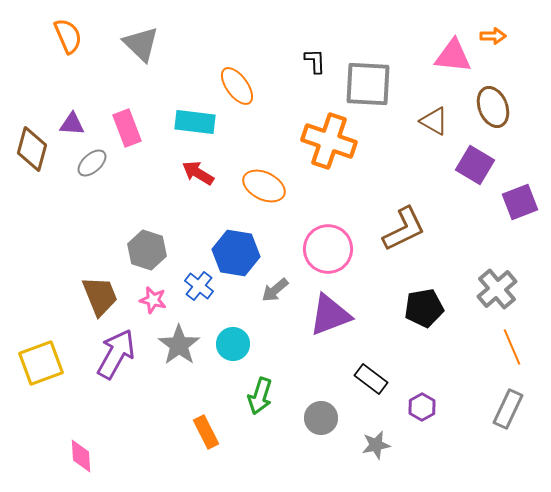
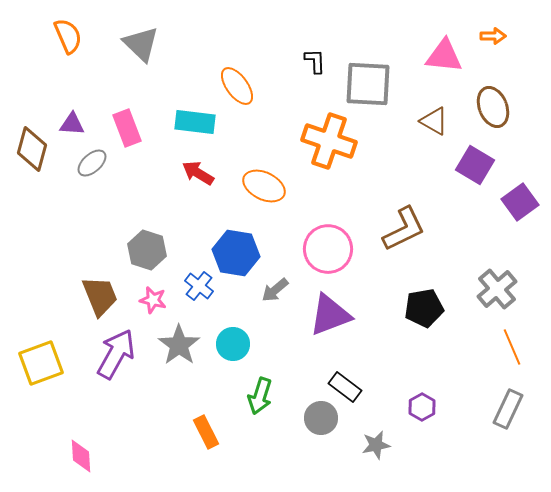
pink triangle at (453, 56): moved 9 px left
purple square at (520, 202): rotated 15 degrees counterclockwise
black rectangle at (371, 379): moved 26 px left, 8 px down
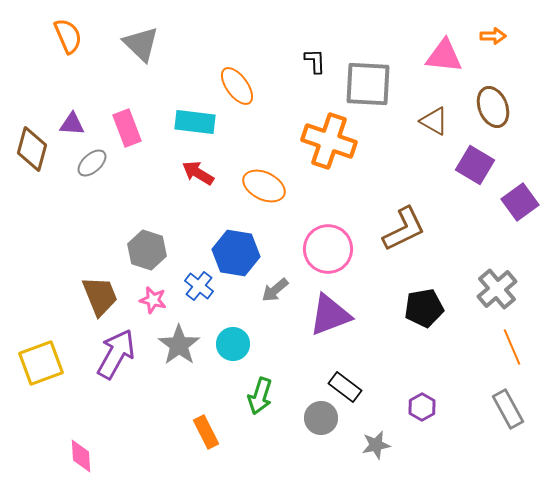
gray rectangle at (508, 409): rotated 54 degrees counterclockwise
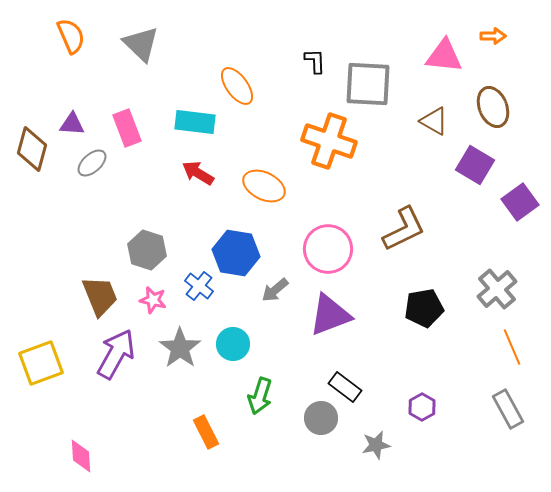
orange semicircle at (68, 36): moved 3 px right
gray star at (179, 345): moved 1 px right, 3 px down
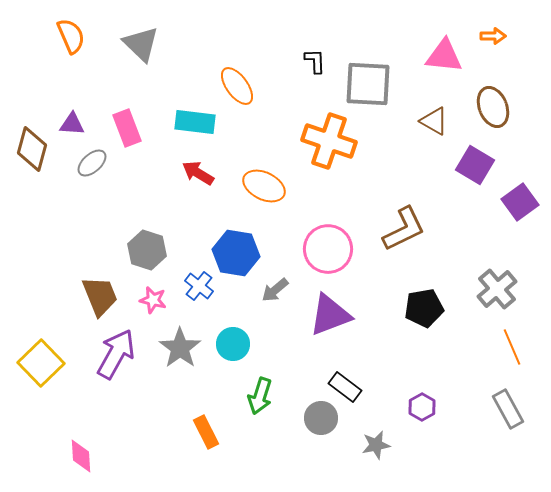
yellow square at (41, 363): rotated 24 degrees counterclockwise
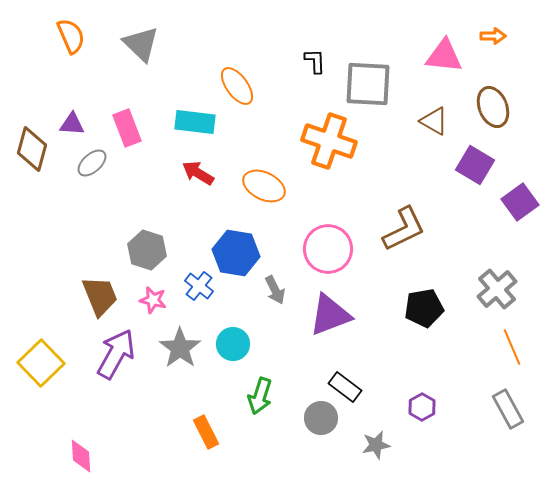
gray arrow at (275, 290): rotated 76 degrees counterclockwise
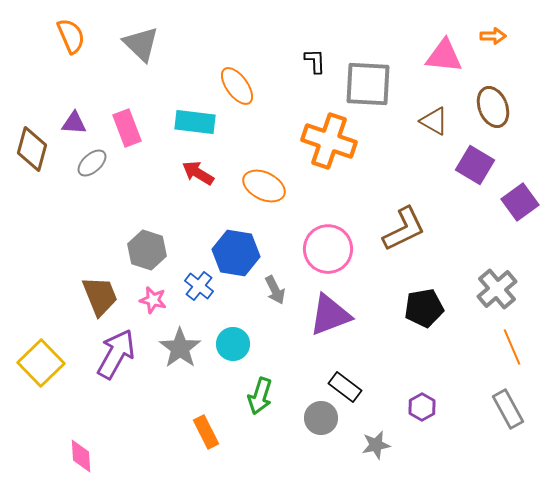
purple triangle at (72, 124): moved 2 px right, 1 px up
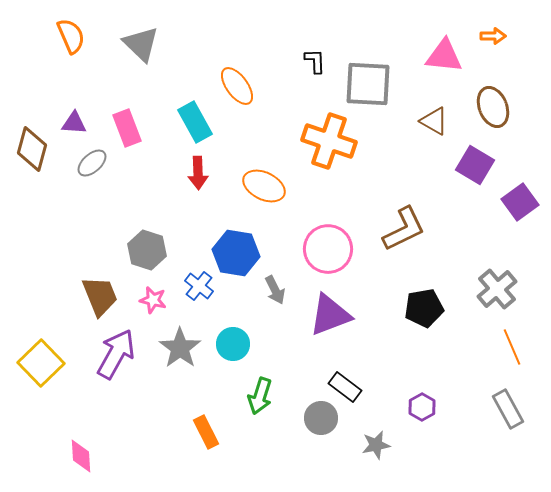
cyan rectangle at (195, 122): rotated 54 degrees clockwise
red arrow at (198, 173): rotated 124 degrees counterclockwise
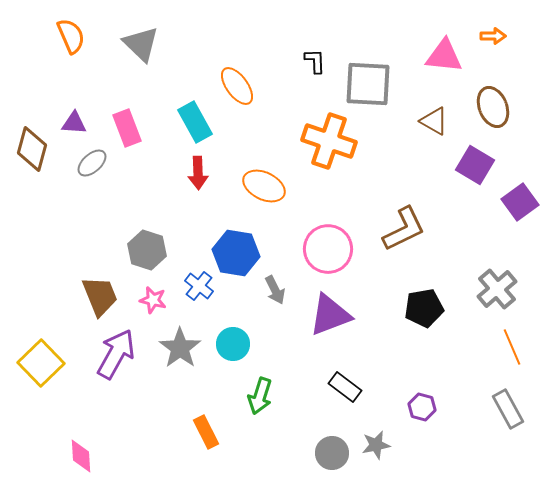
purple hexagon at (422, 407): rotated 16 degrees counterclockwise
gray circle at (321, 418): moved 11 px right, 35 px down
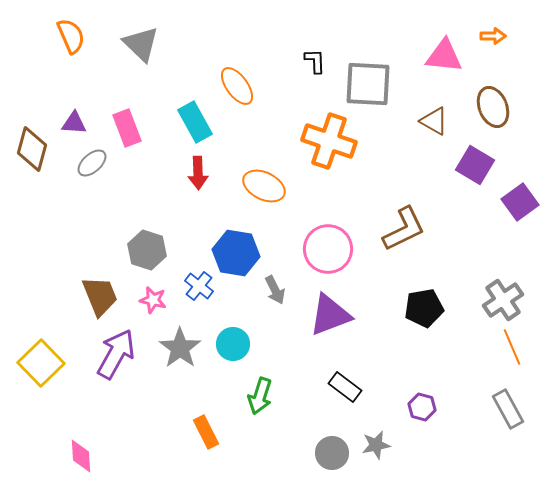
gray cross at (497, 289): moved 6 px right, 11 px down; rotated 6 degrees clockwise
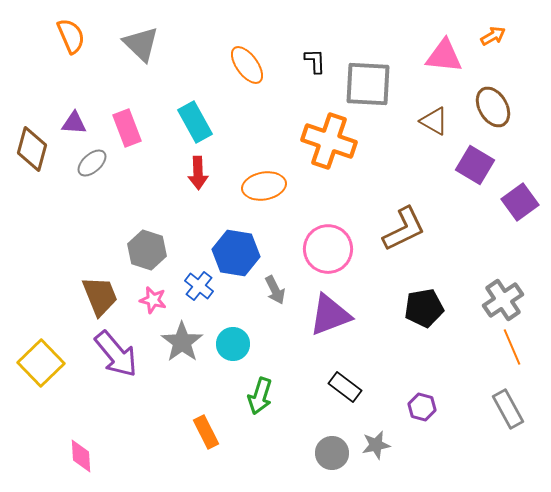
orange arrow at (493, 36): rotated 30 degrees counterclockwise
orange ellipse at (237, 86): moved 10 px right, 21 px up
brown ellipse at (493, 107): rotated 9 degrees counterclockwise
orange ellipse at (264, 186): rotated 36 degrees counterclockwise
gray star at (180, 348): moved 2 px right, 6 px up
purple arrow at (116, 354): rotated 111 degrees clockwise
